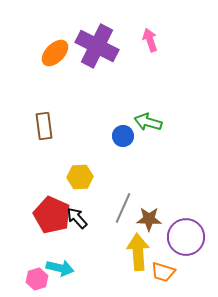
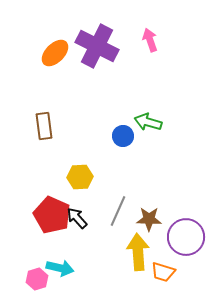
gray line: moved 5 px left, 3 px down
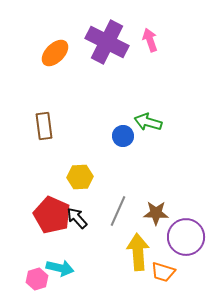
purple cross: moved 10 px right, 4 px up
brown star: moved 7 px right, 6 px up
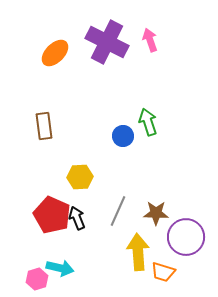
green arrow: rotated 56 degrees clockwise
black arrow: rotated 20 degrees clockwise
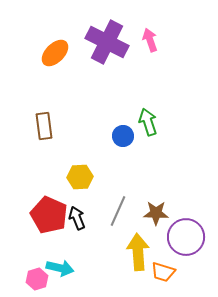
red pentagon: moved 3 px left
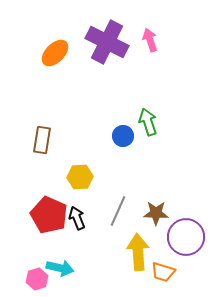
brown rectangle: moved 2 px left, 14 px down; rotated 16 degrees clockwise
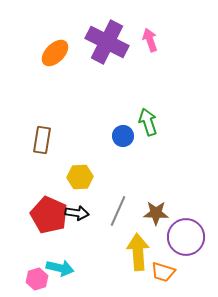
black arrow: moved 5 px up; rotated 120 degrees clockwise
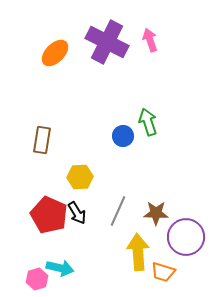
black arrow: rotated 50 degrees clockwise
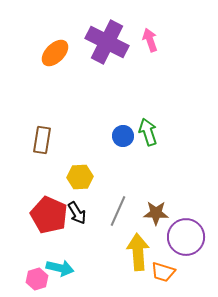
green arrow: moved 10 px down
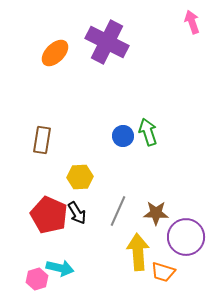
pink arrow: moved 42 px right, 18 px up
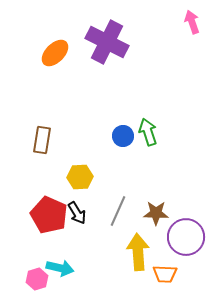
orange trapezoid: moved 2 px right, 2 px down; rotated 15 degrees counterclockwise
